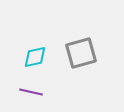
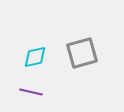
gray square: moved 1 px right
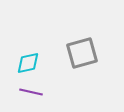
cyan diamond: moved 7 px left, 6 px down
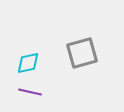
purple line: moved 1 px left
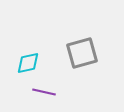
purple line: moved 14 px right
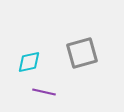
cyan diamond: moved 1 px right, 1 px up
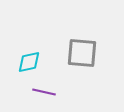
gray square: rotated 20 degrees clockwise
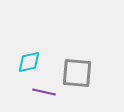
gray square: moved 5 px left, 20 px down
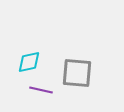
purple line: moved 3 px left, 2 px up
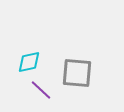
purple line: rotated 30 degrees clockwise
